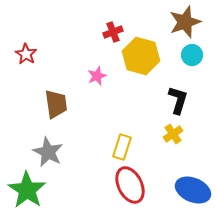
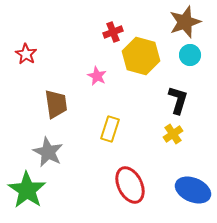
cyan circle: moved 2 px left
pink star: rotated 24 degrees counterclockwise
yellow rectangle: moved 12 px left, 18 px up
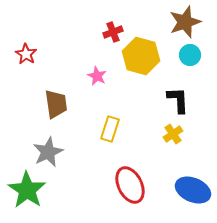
black L-shape: rotated 20 degrees counterclockwise
gray star: rotated 20 degrees clockwise
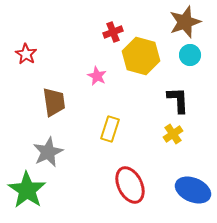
brown trapezoid: moved 2 px left, 2 px up
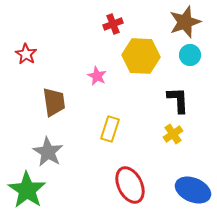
red cross: moved 8 px up
yellow hexagon: rotated 12 degrees counterclockwise
gray star: rotated 16 degrees counterclockwise
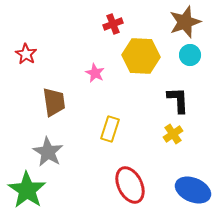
pink star: moved 2 px left, 3 px up
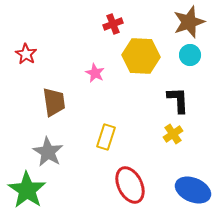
brown star: moved 4 px right
yellow rectangle: moved 4 px left, 8 px down
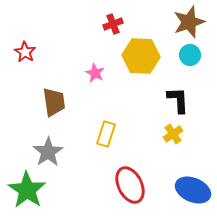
red star: moved 1 px left, 2 px up
yellow rectangle: moved 3 px up
gray star: rotated 8 degrees clockwise
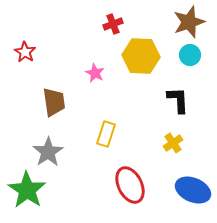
yellow cross: moved 9 px down
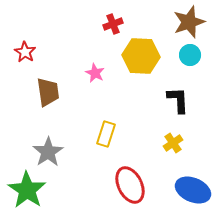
brown trapezoid: moved 6 px left, 10 px up
